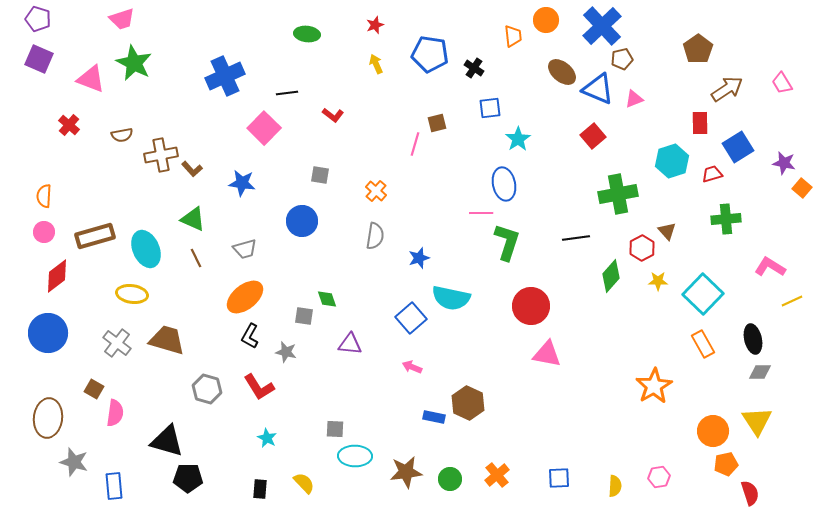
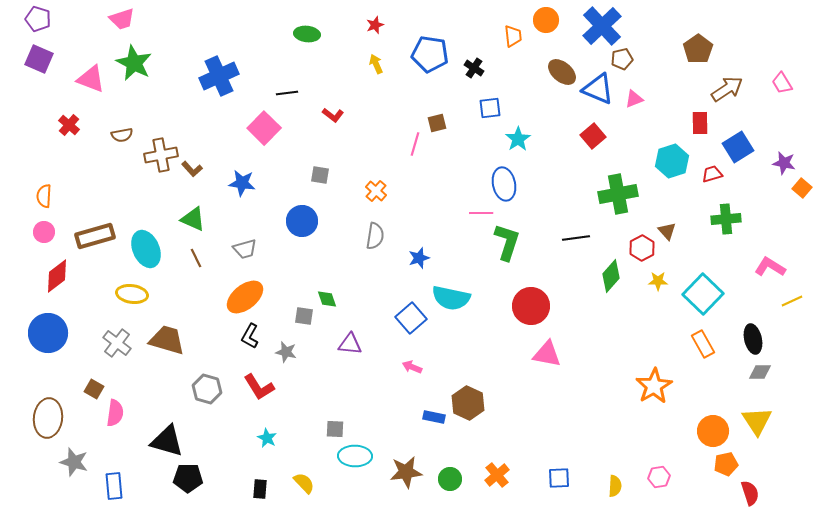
blue cross at (225, 76): moved 6 px left
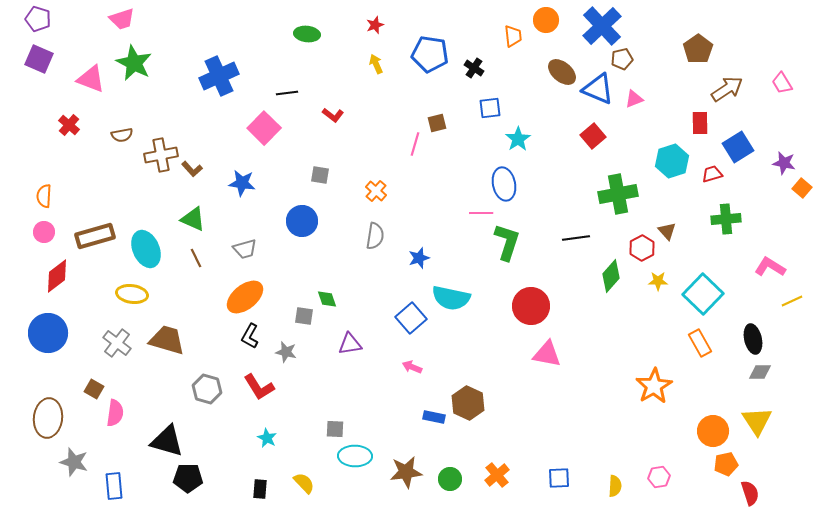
purple triangle at (350, 344): rotated 15 degrees counterclockwise
orange rectangle at (703, 344): moved 3 px left, 1 px up
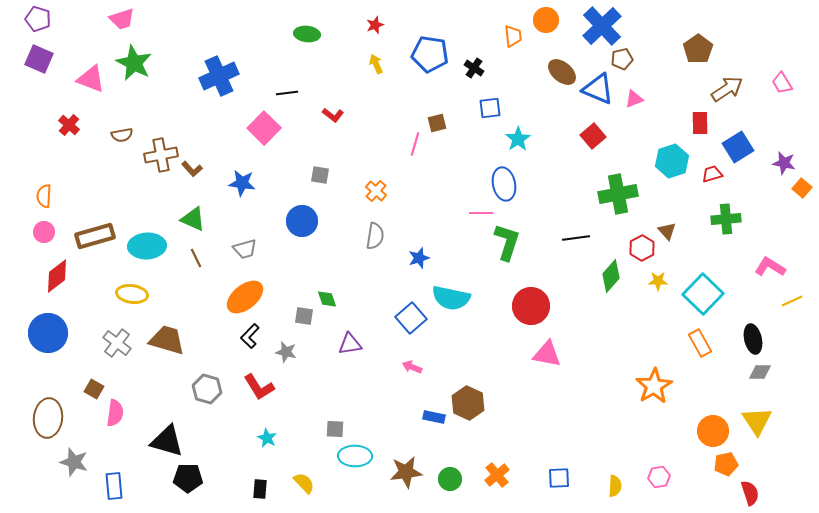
cyan ellipse at (146, 249): moved 1 px right, 3 px up; rotated 69 degrees counterclockwise
black L-shape at (250, 336): rotated 15 degrees clockwise
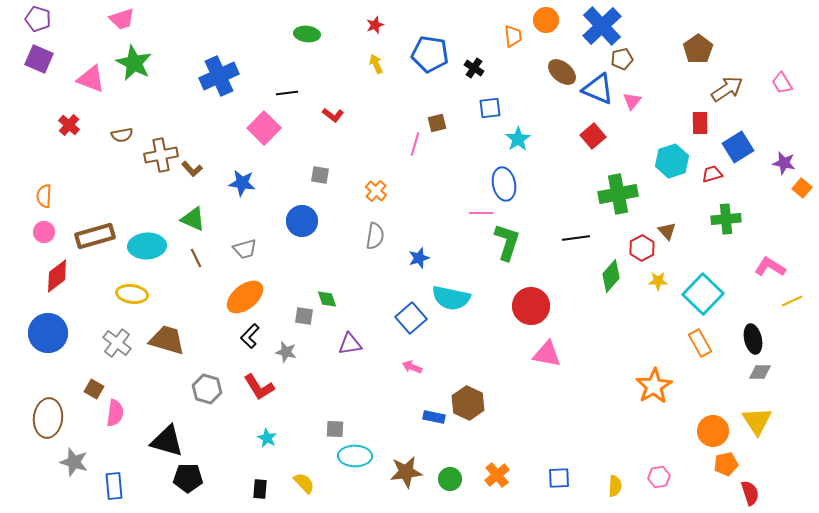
pink triangle at (634, 99): moved 2 px left, 2 px down; rotated 30 degrees counterclockwise
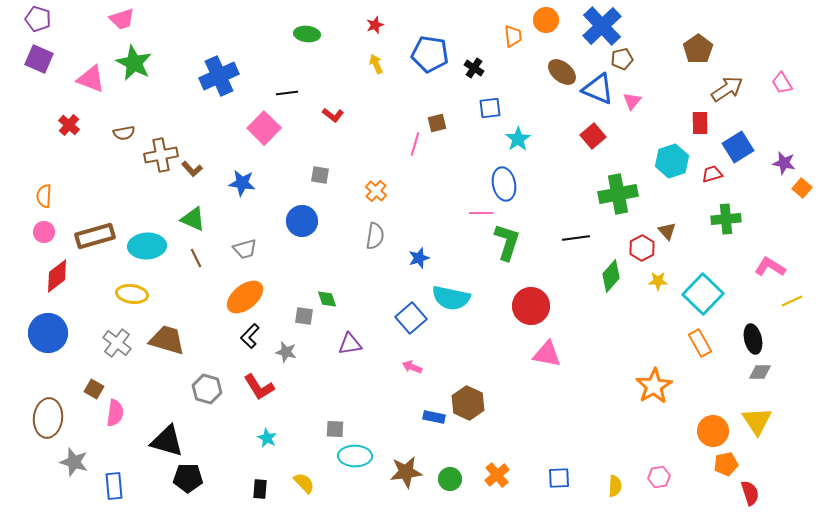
brown semicircle at (122, 135): moved 2 px right, 2 px up
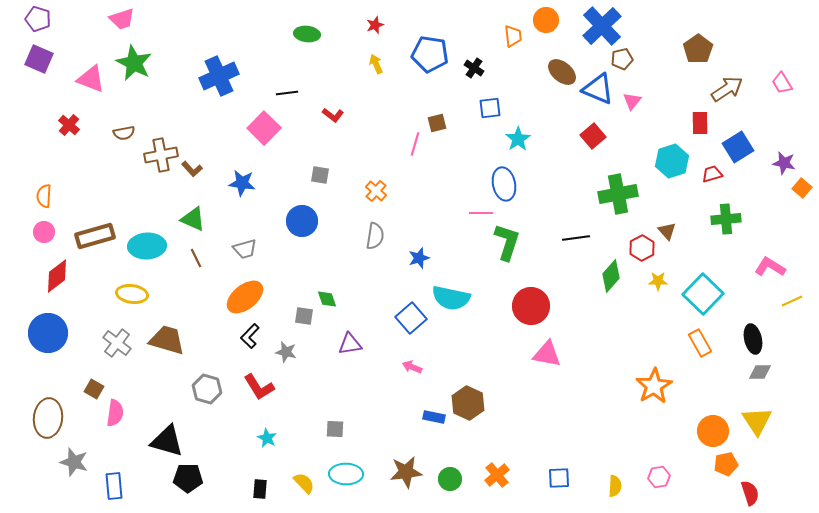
cyan ellipse at (355, 456): moved 9 px left, 18 px down
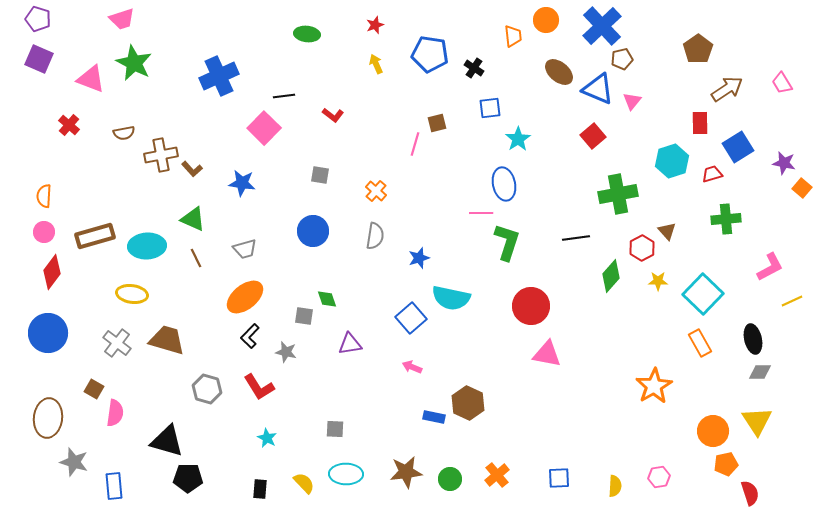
brown ellipse at (562, 72): moved 3 px left
black line at (287, 93): moved 3 px left, 3 px down
blue circle at (302, 221): moved 11 px right, 10 px down
pink L-shape at (770, 267): rotated 120 degrees clockwise
red diamond at (57, 276): moved 5 px left, 4 px up; rotated 16 degrees counterclockwise
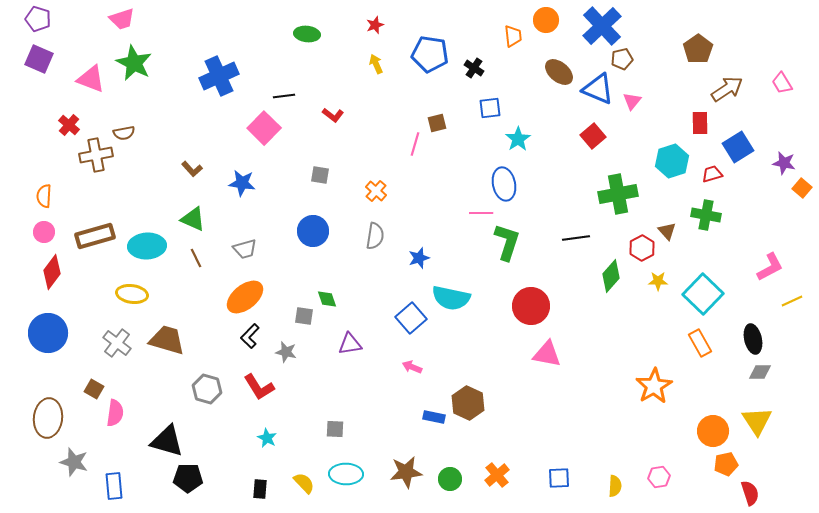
brown cross at (161, 155): moved 65 px left
green cross at (726, 219): moved 20 px left, 4 px up; rotated 16 degrees clockwise
